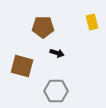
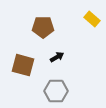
yellow rectangle: moved 3 px up; rotated 35 degrees counterclockwise
black arrow: moved 4 px down; rotated 48 degrees counterclockwise
brown square: moved 1 px right, 1 px up
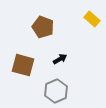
brown pentagon: rotated 20 degrees clockwise
black arrow: moved 3 px right, 2 px down
gray hexagon: rotated 25 degrees counterclockwise
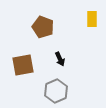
yellow rectangle: rotated 49 degrees clockwise
black arrow: rotated 96 degrees clockwise
brown square: rotated 25 degrees counterclockwise
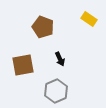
yellow rectangle: moved 3 px left; rotated 56 degrees counterclockwise
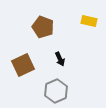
yellow rectangle: moved 2 px down; rotated 21 degrees counterclockwise
brown square: rotated 15 degrees counterclockwise
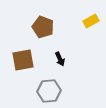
yellow rectangle: moved 2 px right; rotated 42 degrees counterclockwise
brown square: moved 5 px up; rotated 15 degrees clockwise
gray hexagon: moved 7 px left; rotated 20 degrees clockwise
